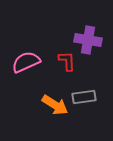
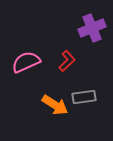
purple cross: moved 4 px right, 12 px up; rotated 32 degrees counterclockwise
red L-shape: rotated 50 degrees clockwise
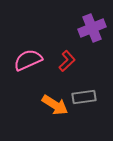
pink semicircle: moved 2 px right, 2 px up
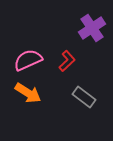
purple cross: rotated 12 degrees counterclockwise
gray rectangle: rotated 45 degrees clockwise
orange arrow: moved 27 px left, 12 px up
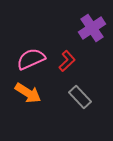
pink semicircle: moved 3 px right, 1 px up
gray rectangle: moved 4 px left; rotated 10 degrees clockwise
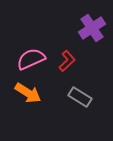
gray rectangle: rotated 15 degrees counterclockwise
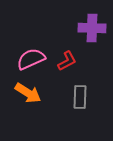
purple cross: rotated 36 degrees clockwise
red L-shape: rotated 15 degrees clockwise
gray rectangle: rotated 60 degrees clockwise
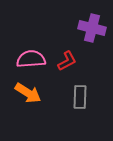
purple cross: rotated 12 degrees clockwise
pink semicircle: rotated 20 degrees clockwise
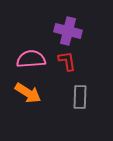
purple cross: moved 24 px left, 3 px down
red L-shape: rotated 70 degrees counterclockwise
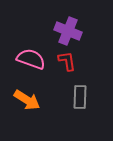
purple cross: rotated 8 degrees clockwise
pink semicircle: rotated 24 degrees clockwise
orange arrow: moved 1 px left, 7 px down
